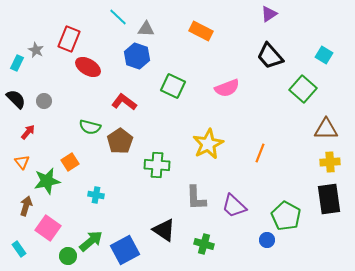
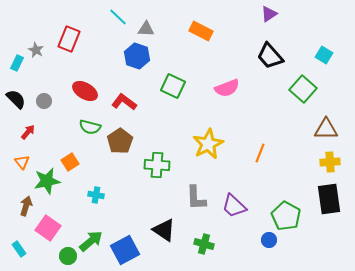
red ellipse at (88, 67): moved 3 px left, 24 px down
blue circle at (267, 240): moved 2 px right
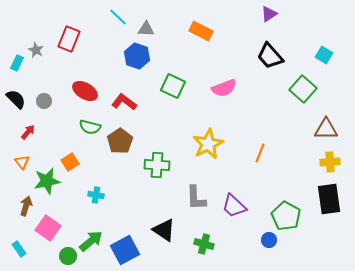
pink semicircle at (227, 88): moved 3 px left
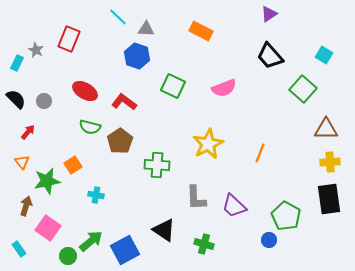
orange square at (70, 162): moved 3 px right, 3 px down
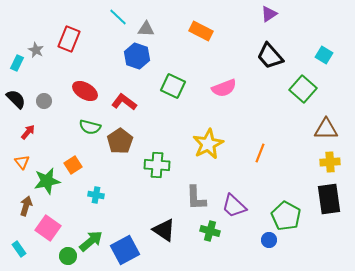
green cross at (204, 244): moved 6 px right, 13 px up
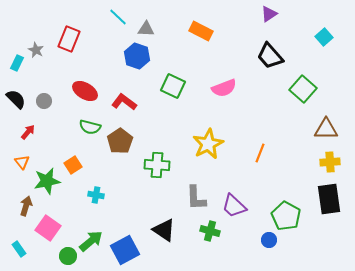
cyan square at (324, 55): moved 18 px up; rotated 18 degrees clockwise
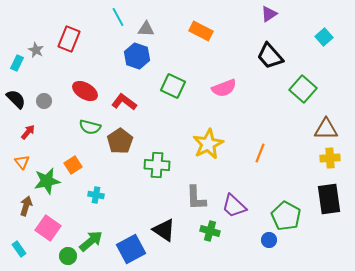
cyan line at (118, 17): rotated 18 degrees clockwise
yellow cross at (330, 162): moved 4 px up
blue square at (125, 250): moved 6 px right, 1 px up
